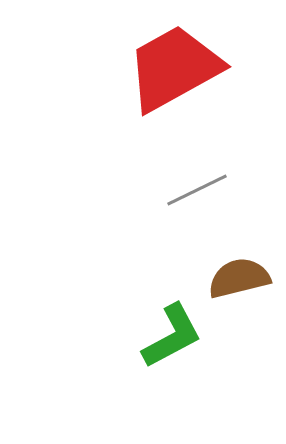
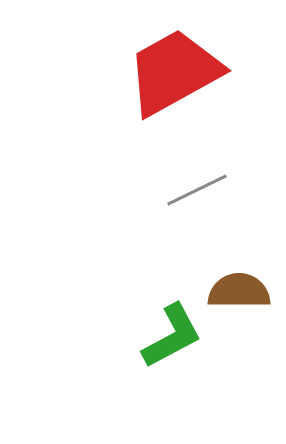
red trapezoid: moved 4 px down
brown semicircle: moved 13 px down; rotated 14 degrees clockwise
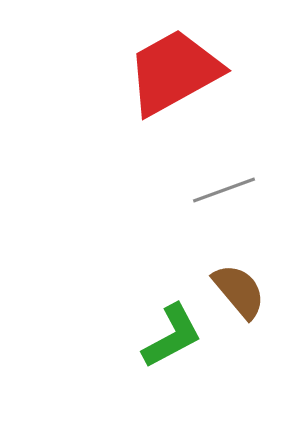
gray line: moved 27 px right; rotated 6 degrees clockwise
brown semicircle: rotated 50 degrees clockwise
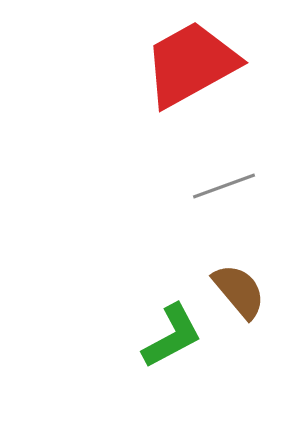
red trapezoid: moved 17 px right, 8 px up
gray line: moved 4 px up
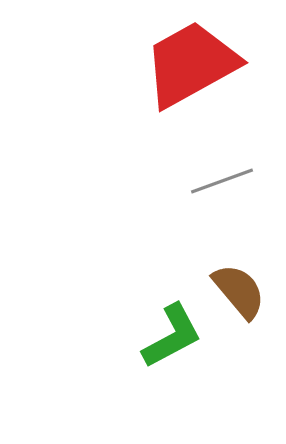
gray line: moved 2 px left, 5 px up
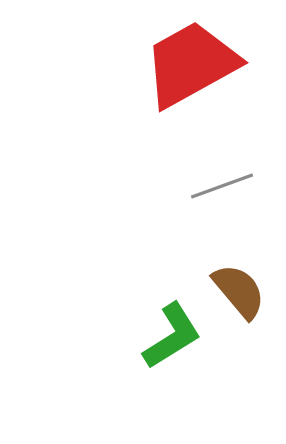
gray line: moved 5 px down
green L-shape: rotated 4 degrees counterclockwise
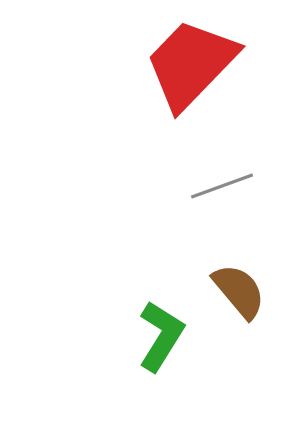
red trapezoid: rotated 17 degrees counterclockwise
green L-shape: moved 11 px left; rotated 26 degrees counterclockwise
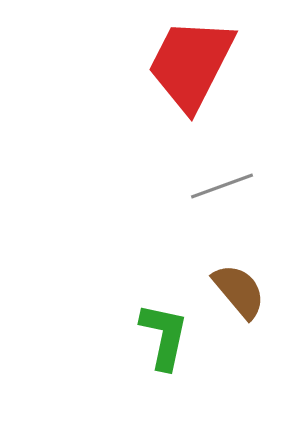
red trapezoid: rotated 17 degrees counterclockwise
green L-shape: moved 3 px right; rotated 20 degrees counterclockwise
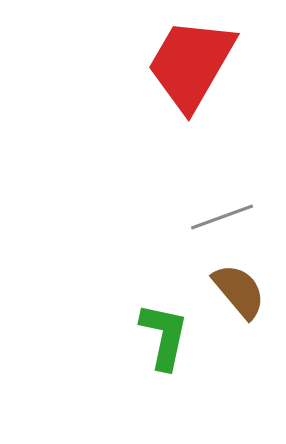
red trapezoid: rotated 3 degrees clockwise
gray line: moved 31 px down
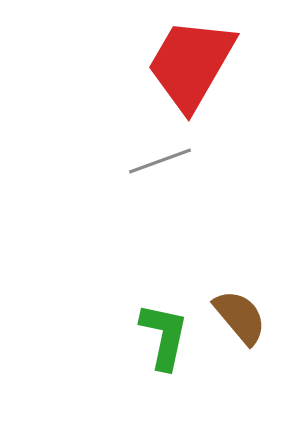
gray line: moved 62 px left, 56 px up
brown semicircle: moved 1 px right, 26 px down
